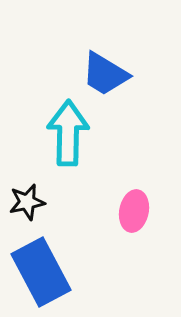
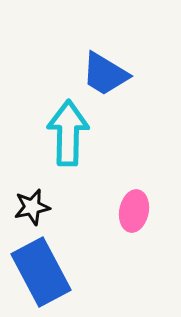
black star: moved 5 px right, 5 px down
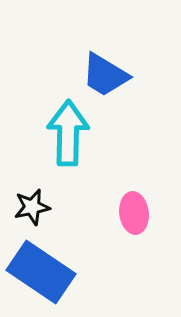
blue trapezoid: moved 1 px down
pink ellipse: moved 2 px down; rotated 18 degrees counterclockwise
blue rectangle: rotated 28 degrees counterclockwise
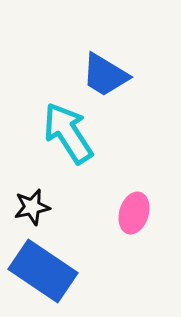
cyan arrow: rotated 34 degrees counterclockwise
pink ellipse: rotated 24 degrees clockwise
blue rectangle: moved 2 px right, 1 px up
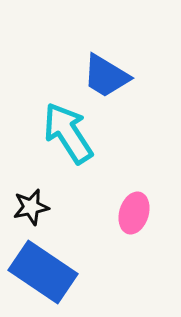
blue trapezoid: moved 1 px right, 1 px down
black star: moved 1 px left
blue rectangle: moved 1 px down
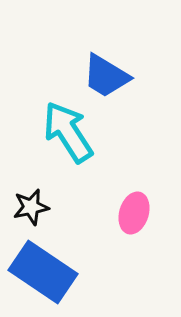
cyan arrow: moved 1 px up
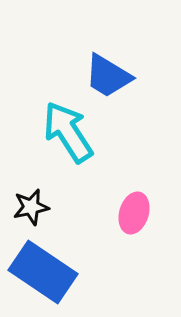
blue trapezoid: moved 2 px right
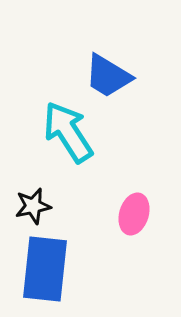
black star: moved 2 px right, 1 px up
pink ellipse: moved 1 px down
blue rectangle: moved 2 px right, 3 px up; rotated 62 degrees clockwise
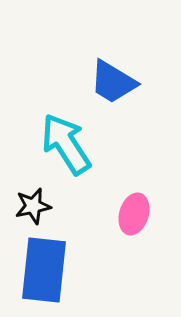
blue trapezoid: moved 5 px right, 6 px down
cyan arrow: moved 2 px left, 12 px down
blue rectangle: moved 1 px left, 1 px down
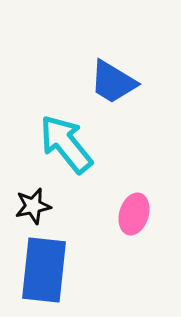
cyan arrow: rotated 6 degrees counterclockwise
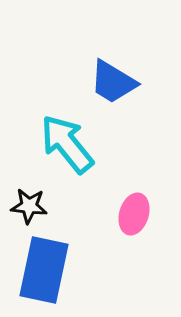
cyan arrow: moved 1 px right
black star: moved 4 px left; rotated 18 degrees clockwise
blue rectangle: rotated 6 degrees clockwise
